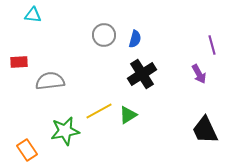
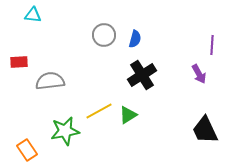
purple line: rotated 18 degrees clockwise
black cross: moved 1 px down
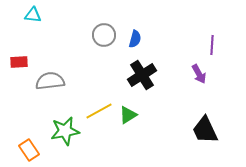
orange rectangle: moved 2 px right
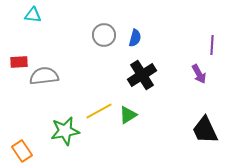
blue semicircle: moved 1 px up
gray semicircle: moved 6 px left, 5 px up
orange rectangle: moved 7 px left, 1 px down
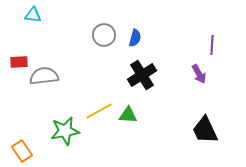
green triangle: rotated 36 degrees clockwise
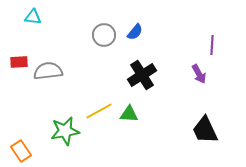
cyan triangle: moved 2 px down
blue semicircle: moved 6 px up; rotated 24 degrees clockwise
gray semicircle: moved 4 px right, 5 px up
green triangle: moved 1 px right, 1 px up
orange rectangle: moved 1 px left
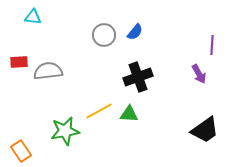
black cross: moved 4 px left, 2 px down; rotated 12 degrees clockwise
black trapezoid: rotated 100 degrees counterclockwise
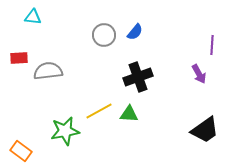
red rectangle: moved 4 px up
orange rectangle: rotated 20 degrees counterclockwise
